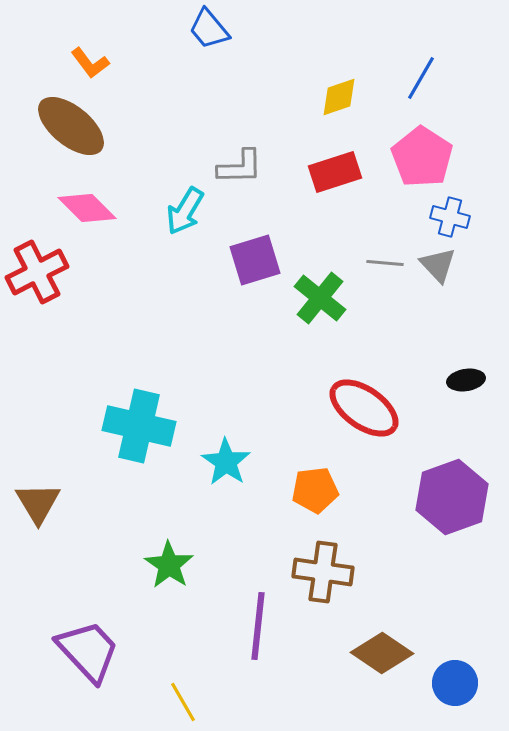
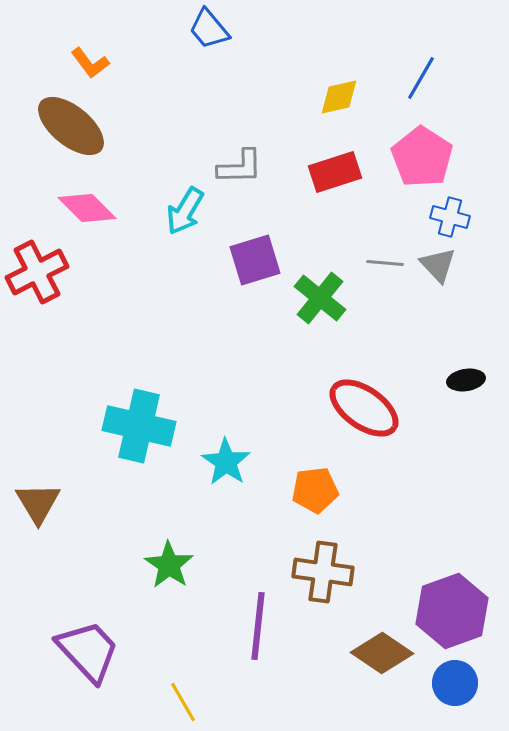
yellow diamond: rotated 6 degrees clockwise
purple hexagon: moved 114 px down
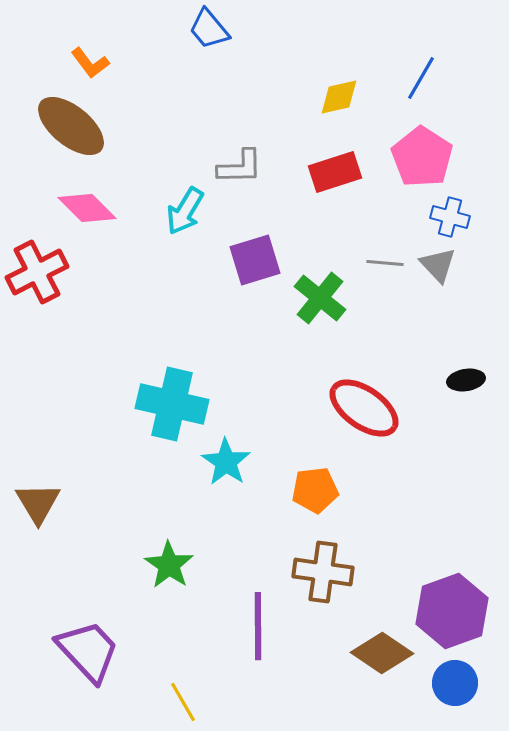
cyan cross: moved 33 px right, 22 px up
purple line: rotated 6 degrees counterclockwise
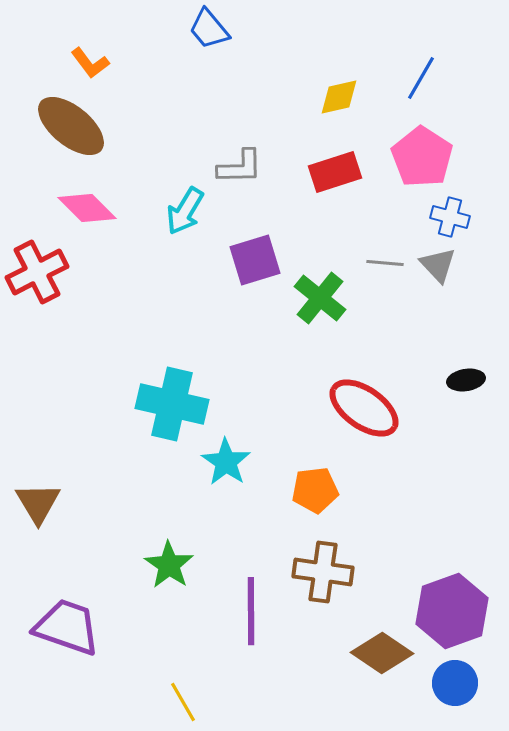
purple line: moved 7 px left, 15 px up
purple trapezoid: moved 21 px left, 24 px up; rotated 28 degrees counterclockwise
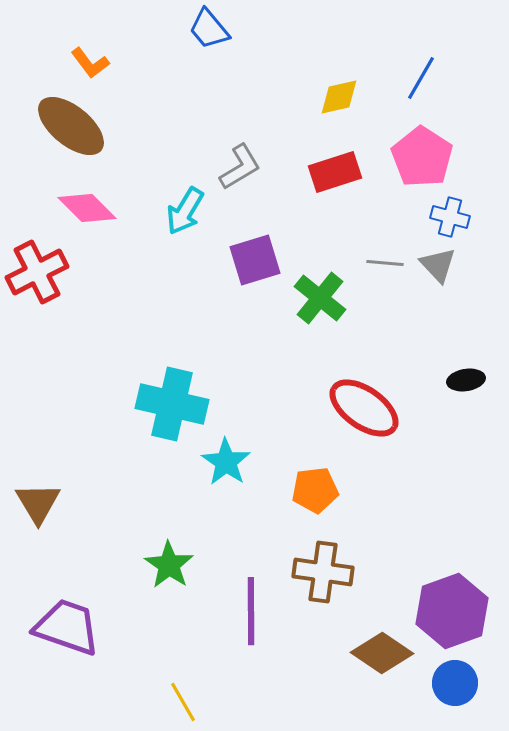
gray L-shape: rotated 30 degrees counterclockwise
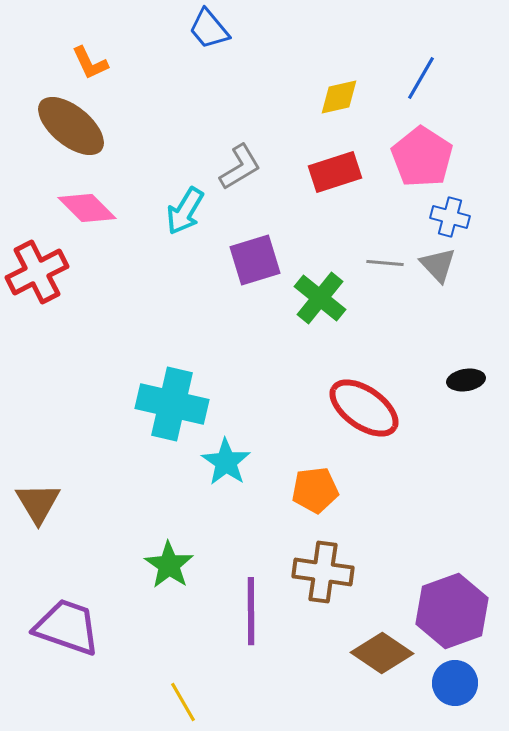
orange L-shape: rotated 12 degrees clockwise
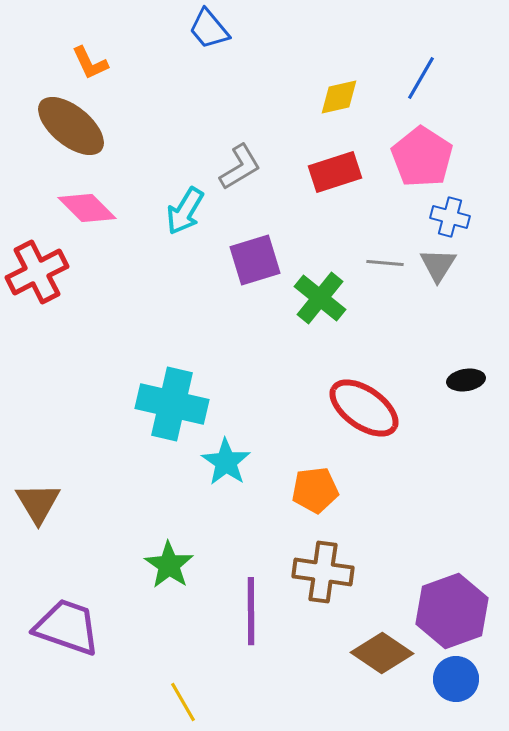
gray triangle: rotated 15 degrees clockwise
blue circle: moved 1 px right, 4 px up
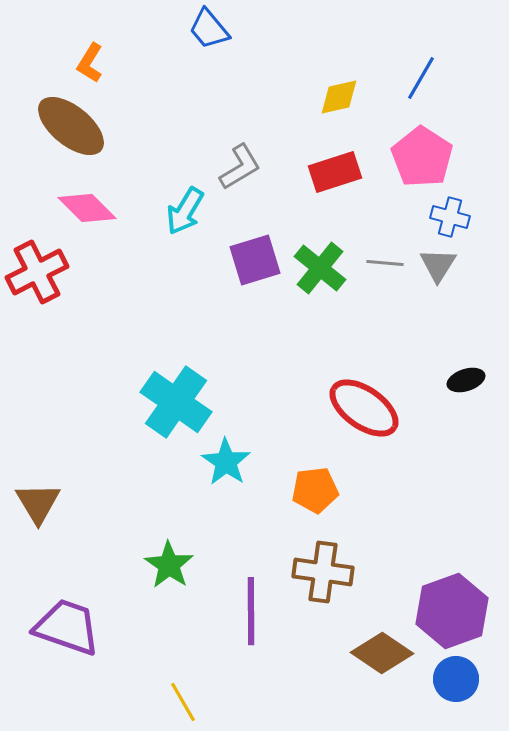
orange L-shape: rotated 57 degrees clockwise
green cross: moved 30 px up
black ellipse: rotated 9 degrees counterclockwise
cyan cross: moved 4 px right, 2 px up; rotated 22 degrees clockwise
